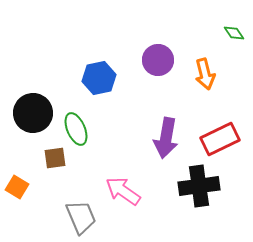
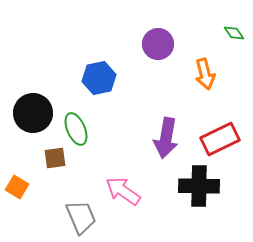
purple circle: moved 16 px up
black cross: rotated 9 degrees clockwise
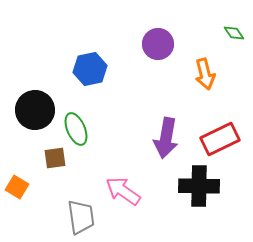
blue hexagon: moved 9 px left, 9 px up
black circle: moved 2 px right, 3 px up
gray trapezoid: rotated 15 degrees clockwise
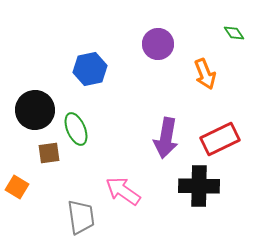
orange arrow: rotated 8 degrees counterclockwise
brown square: moved 6 px left, 5 px up
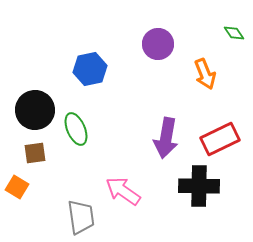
brown square: moved 14 px left
